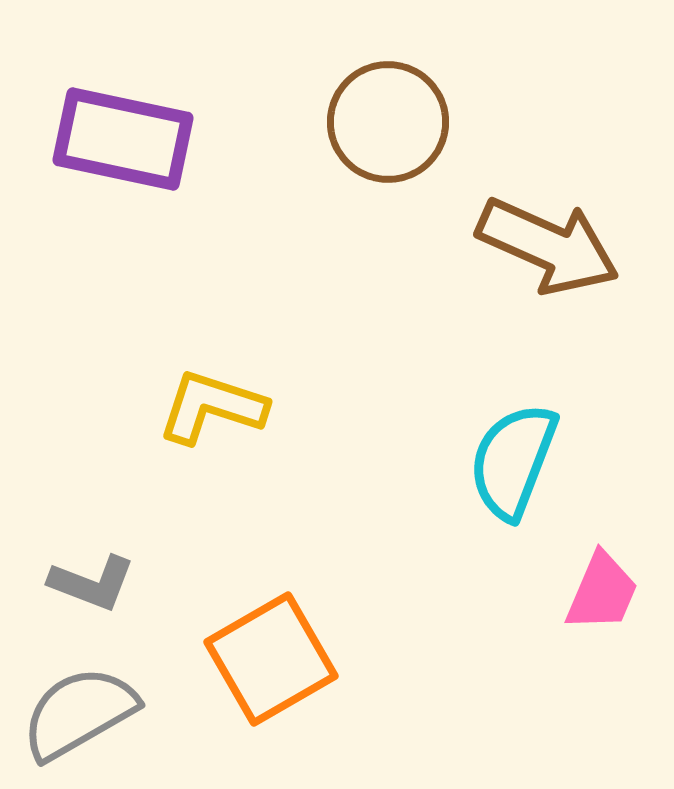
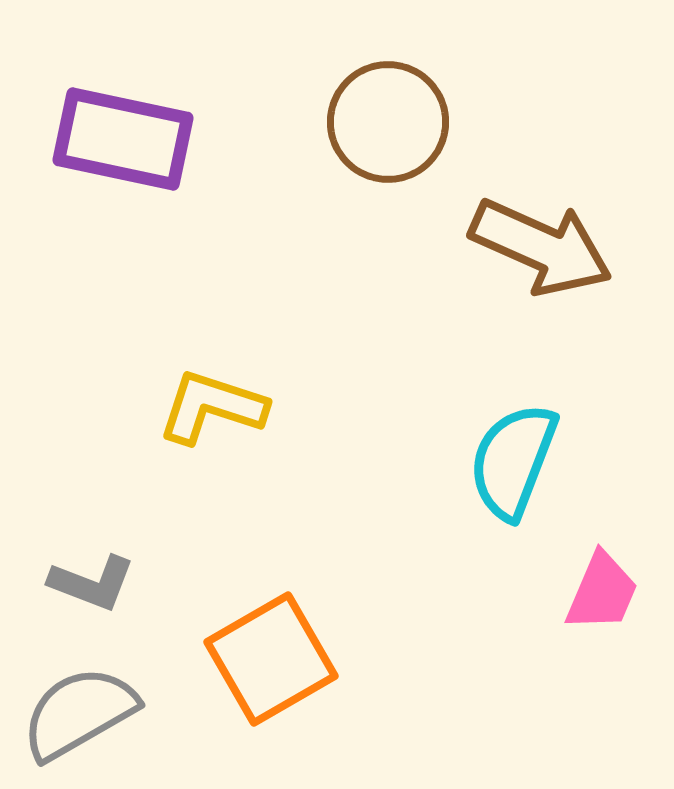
brown arrow: moved 7 px left, 1 px down
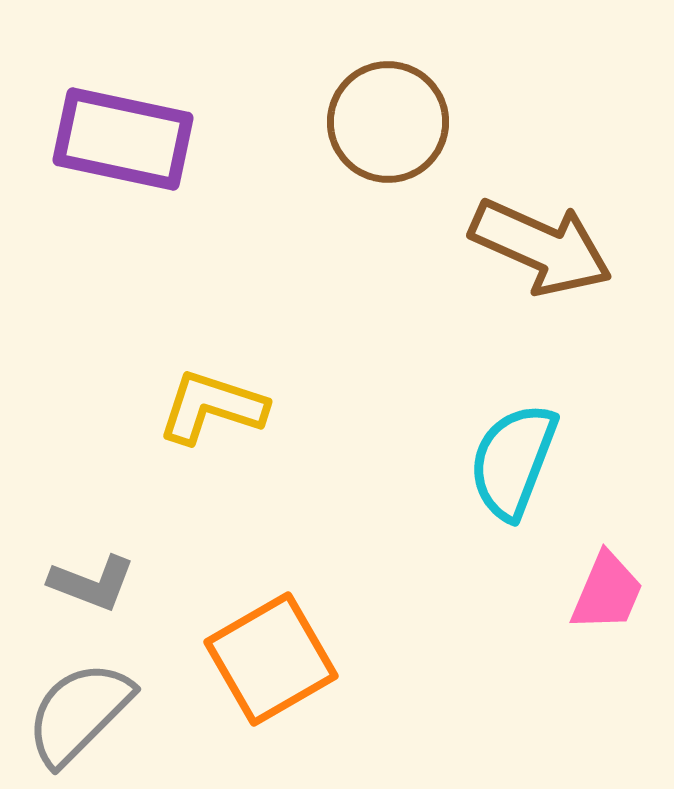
pink trapezoid: moved 5 px right
gray semicircle: rotated 15 degrees counterclockwise
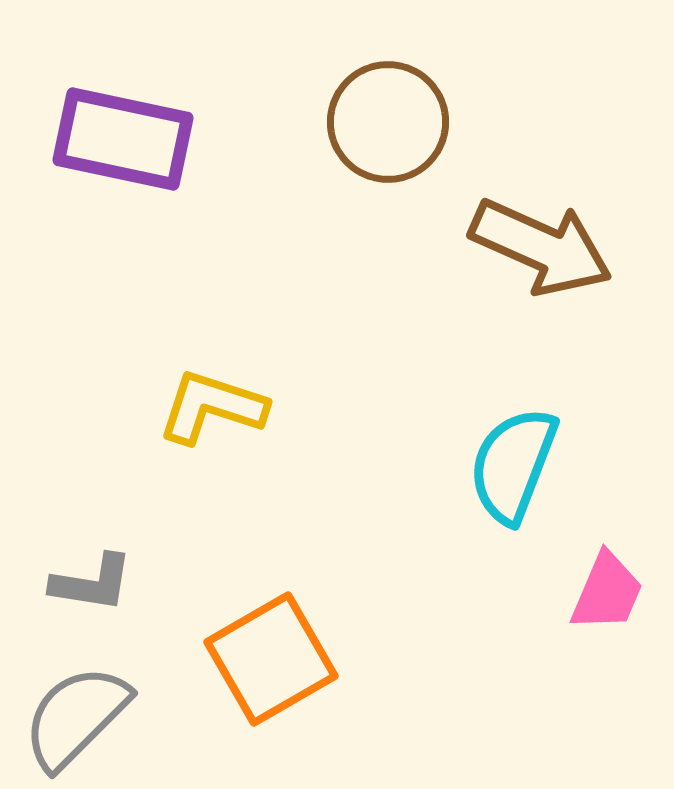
cyan semicircle: moved 4 px down
gray L-shape: rotated 12 degrees counterclockwise
gray semicircle: moved 3 px left, 4 px down
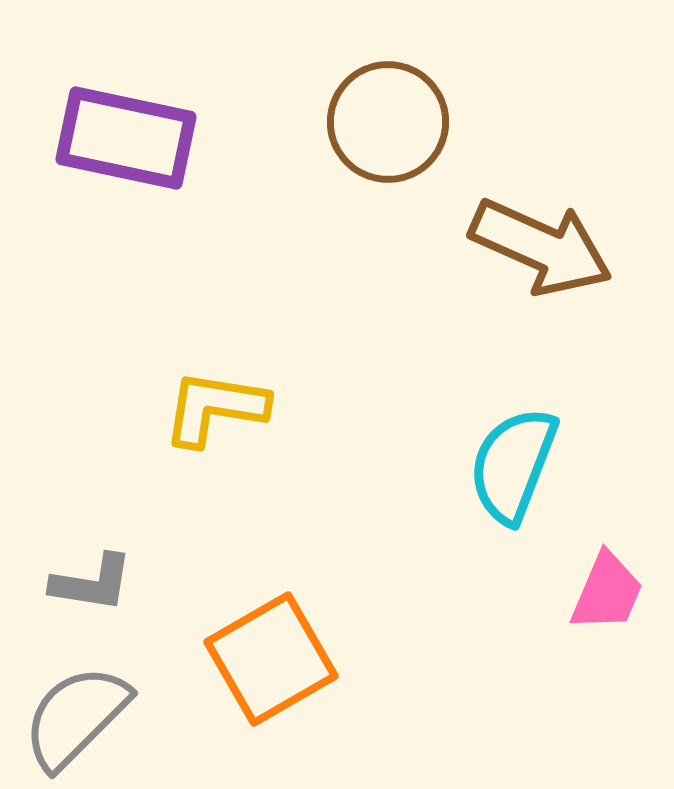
purple rectangle: moved 3 px right, 1 px up
yellow L-shape: moved 3 px right, 1 px down; rotated 9 degrees counterclockwise
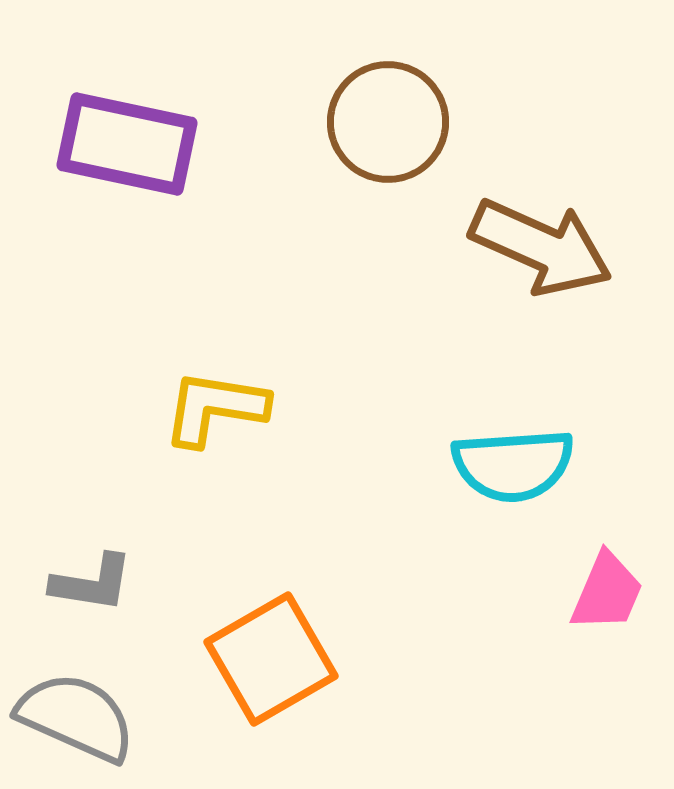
purple rectangle: moved 1 px right, 6 px down
cyan semicircle: rotated 115 degrees counterclockwise
gray semicircle: rotated 69 degrees clockwise
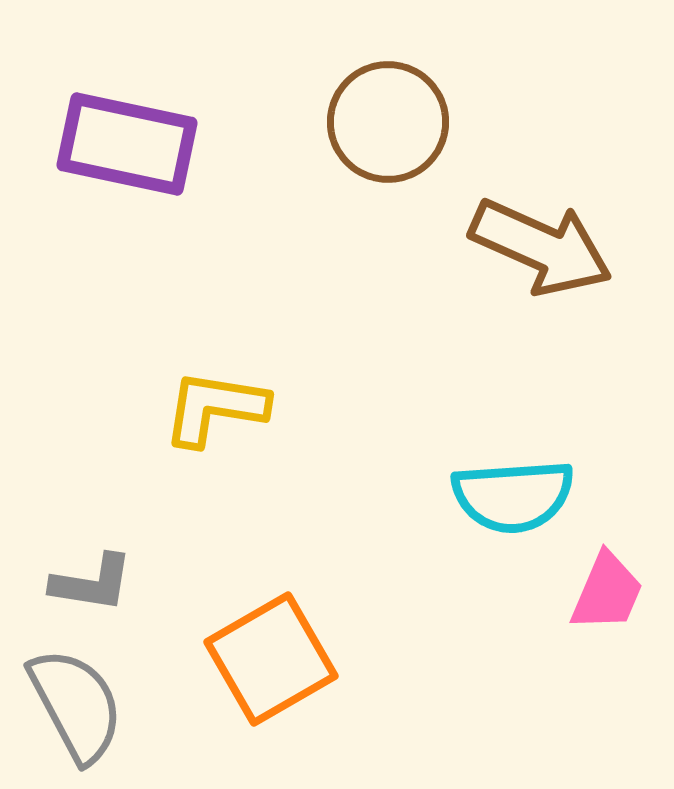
cyan semicircle: moved 31 px down
gray semicircle: moved 12 px up; rotated 38 degrees clockwise
